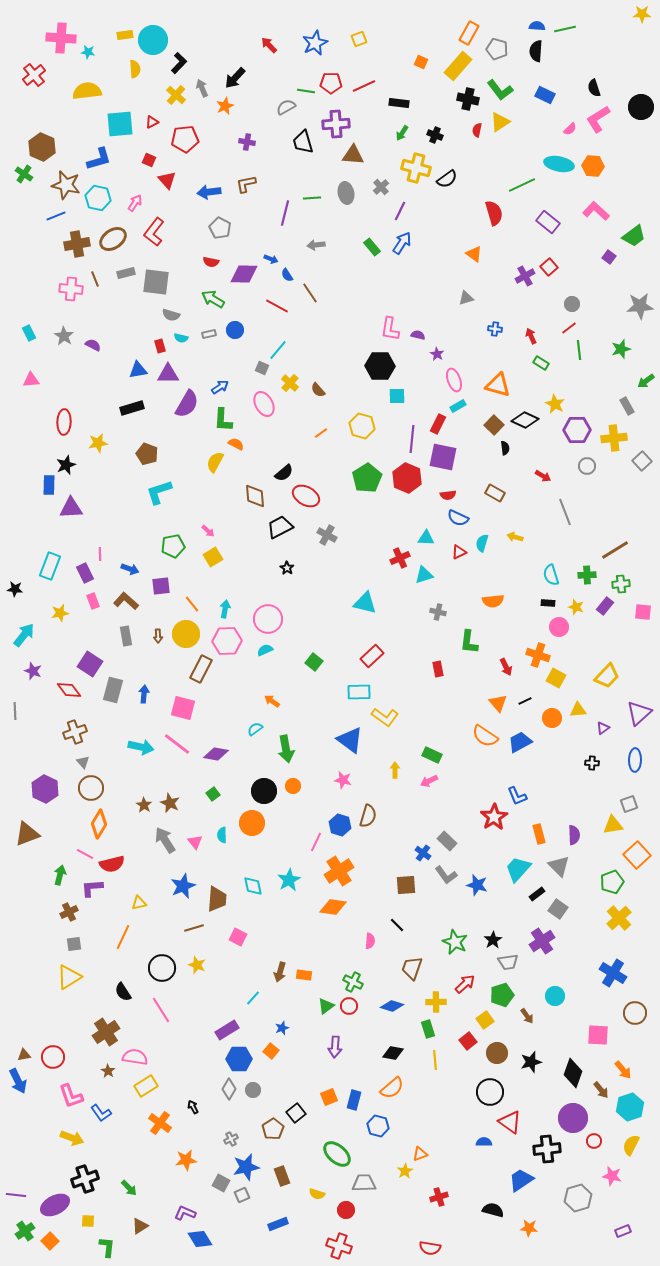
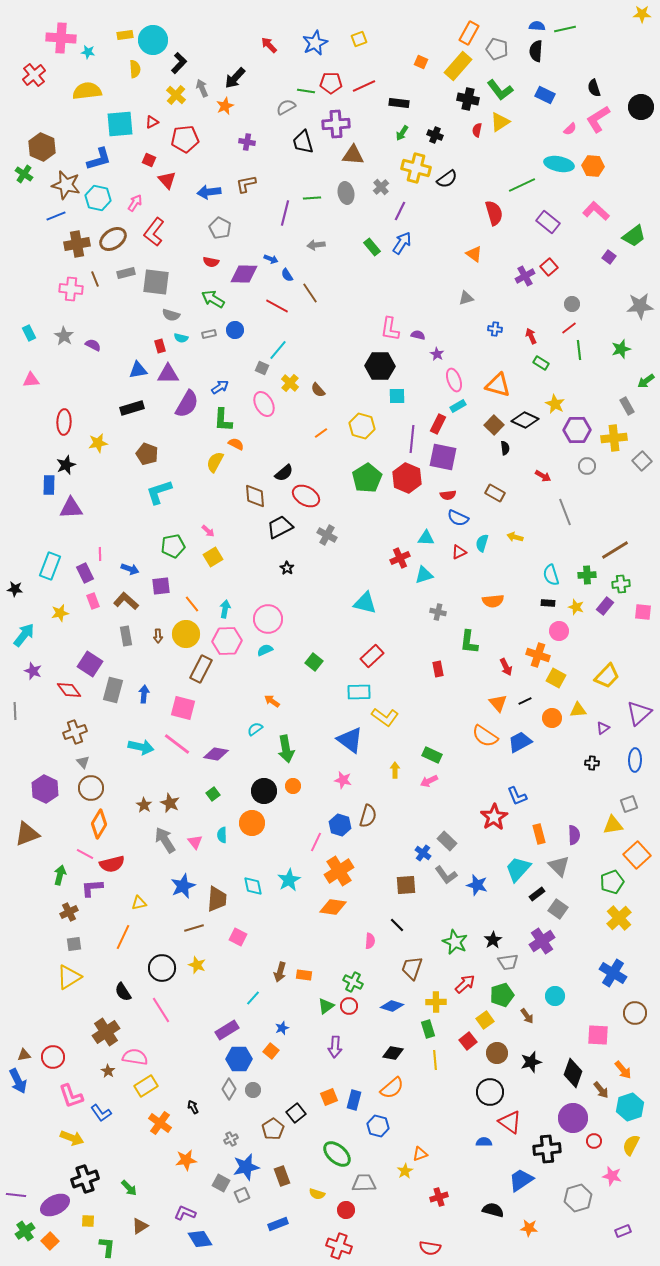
pink circle at (559, 627): moved 4 px down
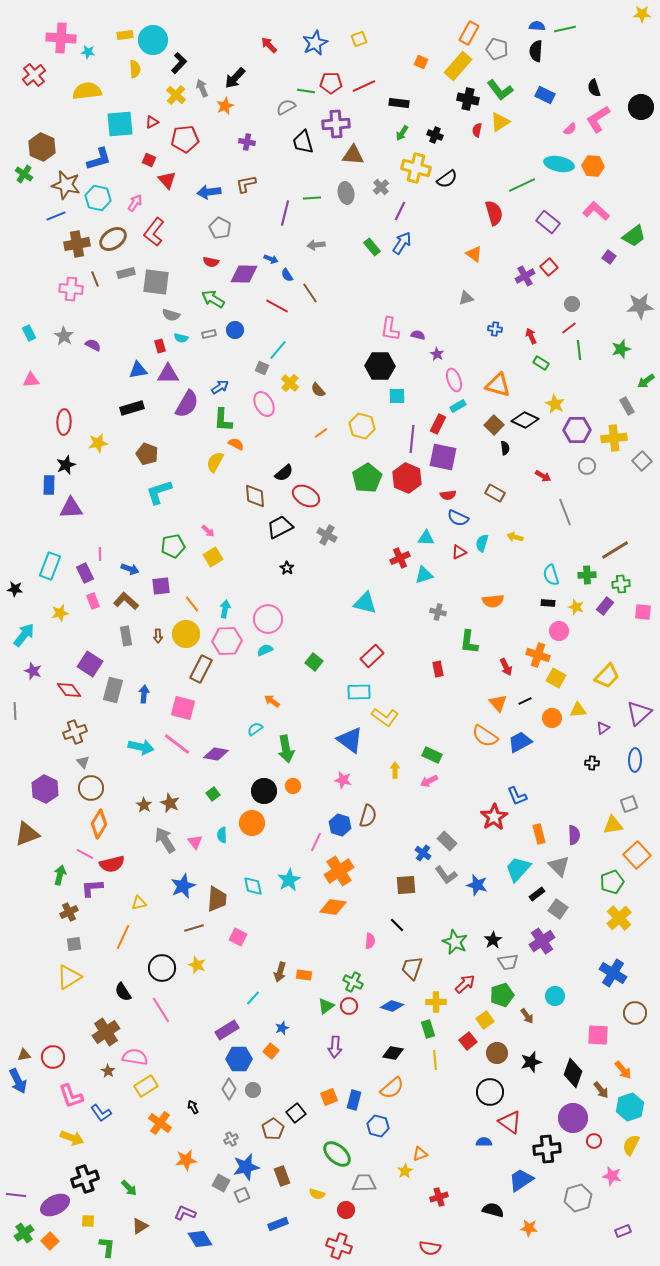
green cross at (25, 1231): moved 1 px left, 2 px down
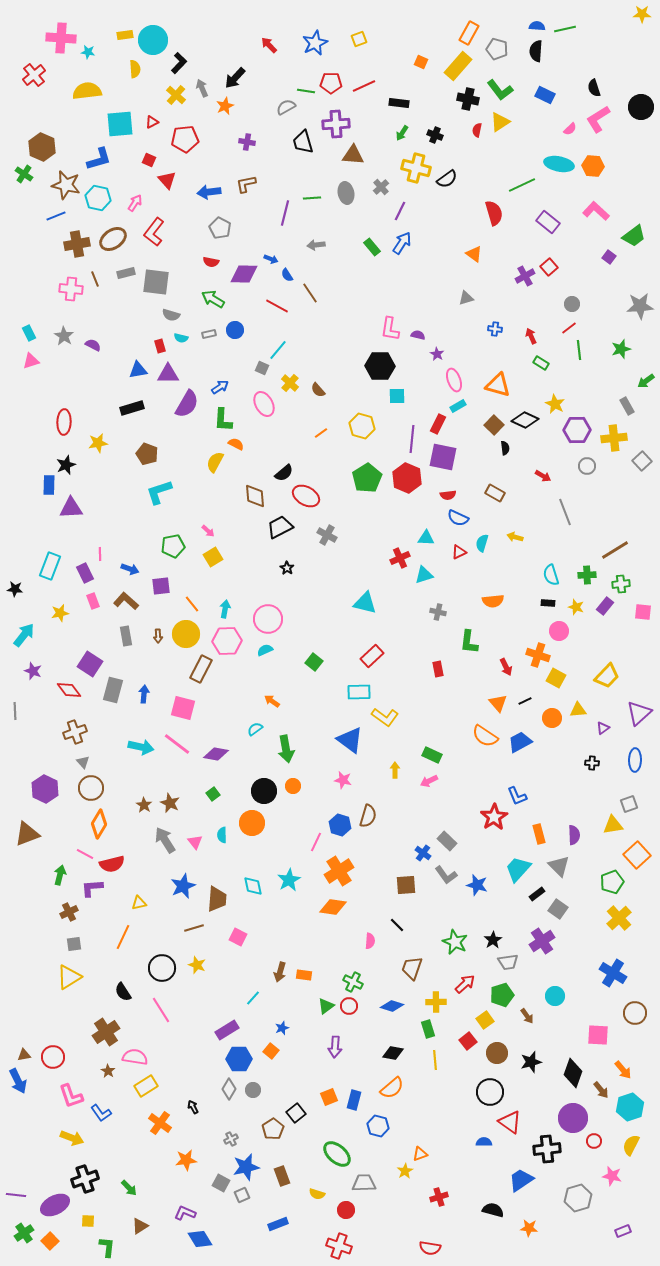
pink triangle at (31, 380): moved 19 px up; rotated 12 degrees counterclockwise
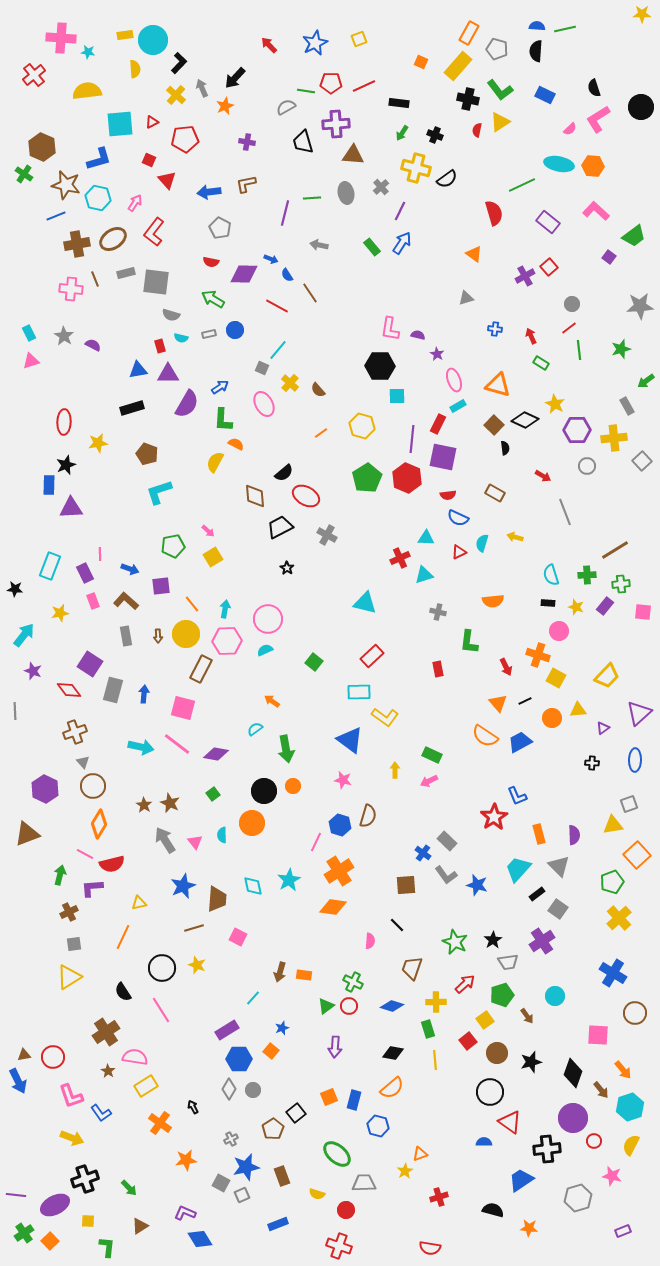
gray arrow at (316, 245): moved 3 px right; rotated 18 degrees clockwise
brown circle at (91, 788): moved 2 px right, 2 px up
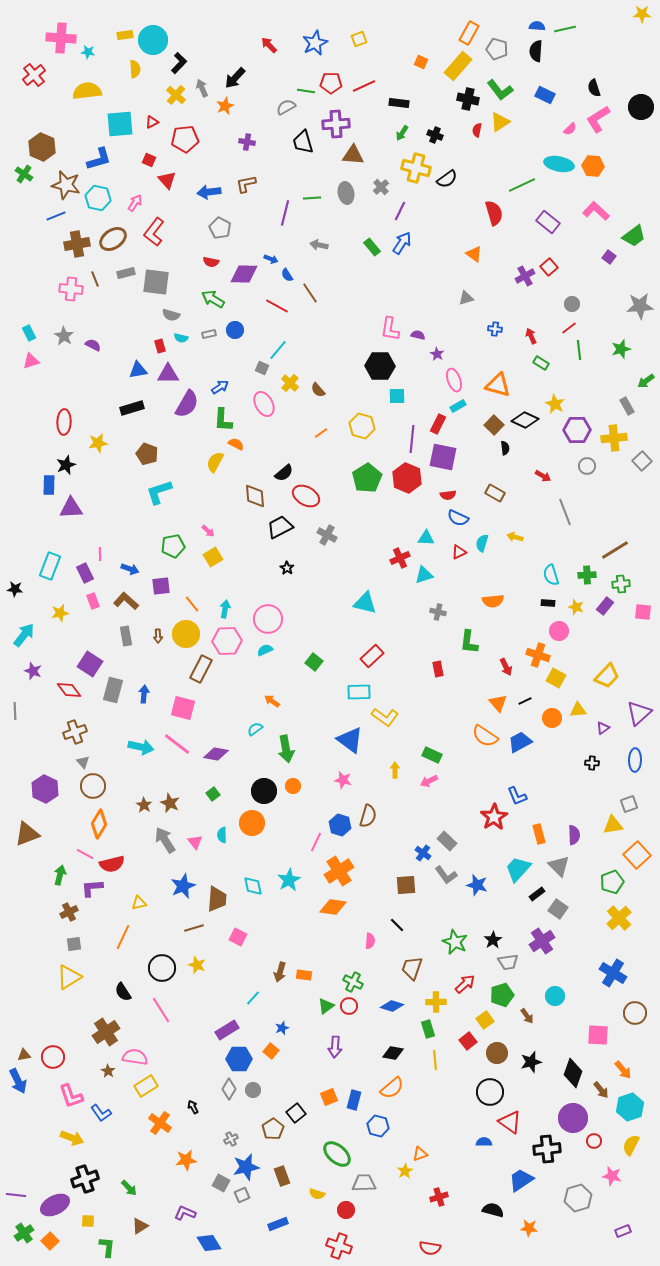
blue diamond at (200, 1239): moved 9 px right, 4 px down
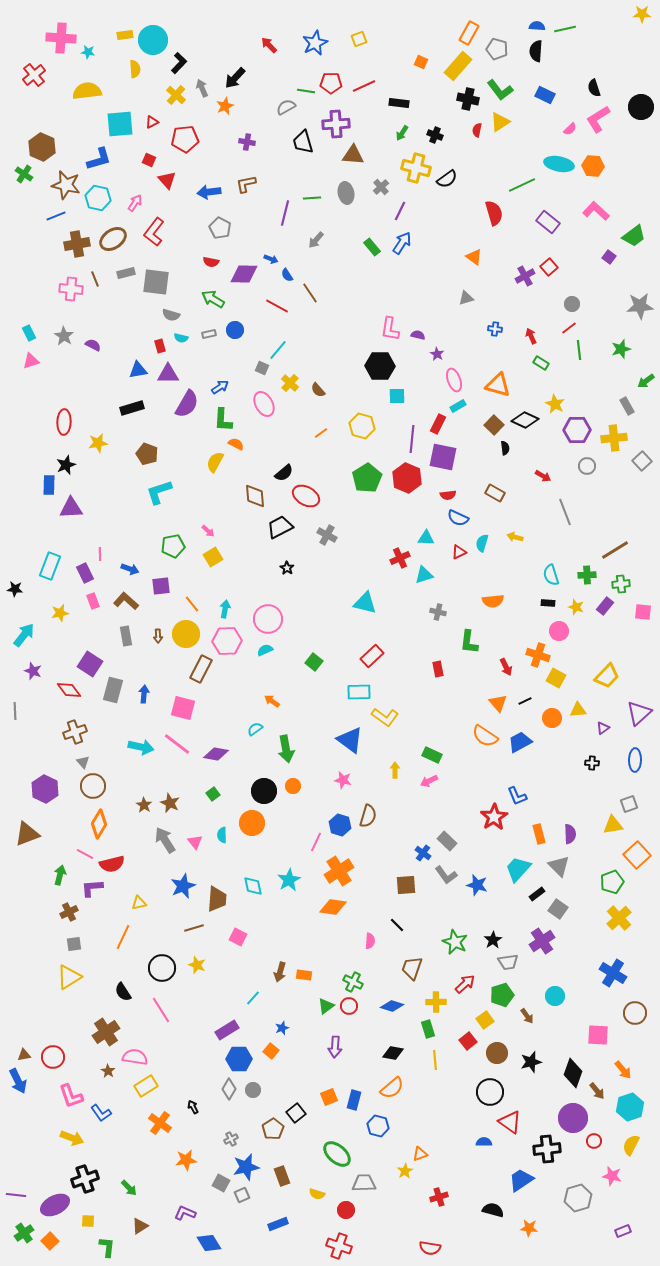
gray arrow at (319, 245): moved 3 px left, 5 px up; rotated 60 degrees counterclockwise
orange triangle at (474, 254): moved 3 px down
purple semicircle at (574, 835): moved 4 px left, 1 px up
brown arrow at (601, 1090): moved 4 px left, 1 px down
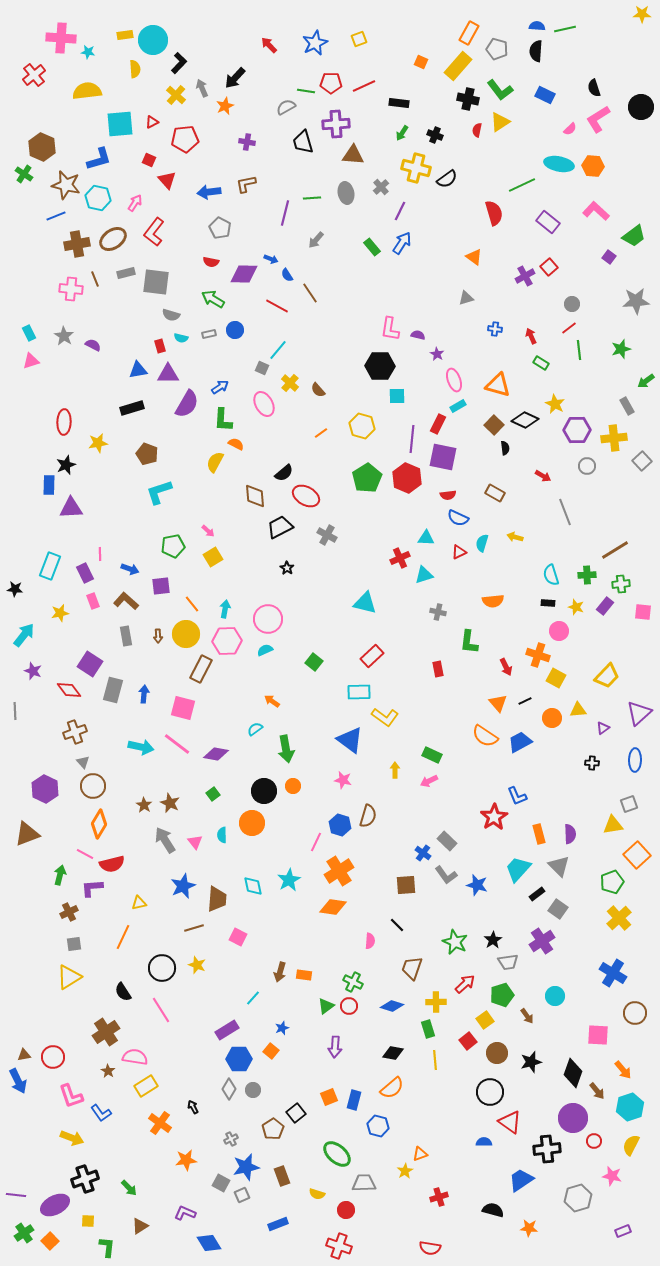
gray star at (640, 306): moved 4 px left, 5 px up
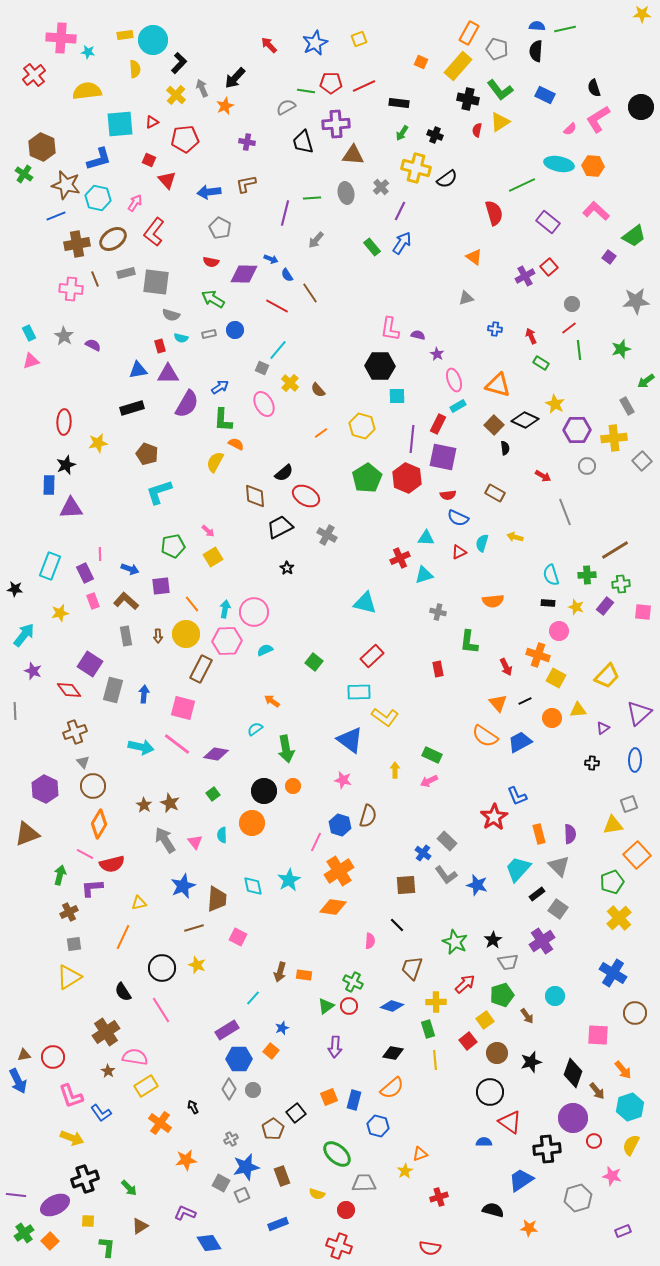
pink circle at (268, 619): moved 14 px left, 7 px up
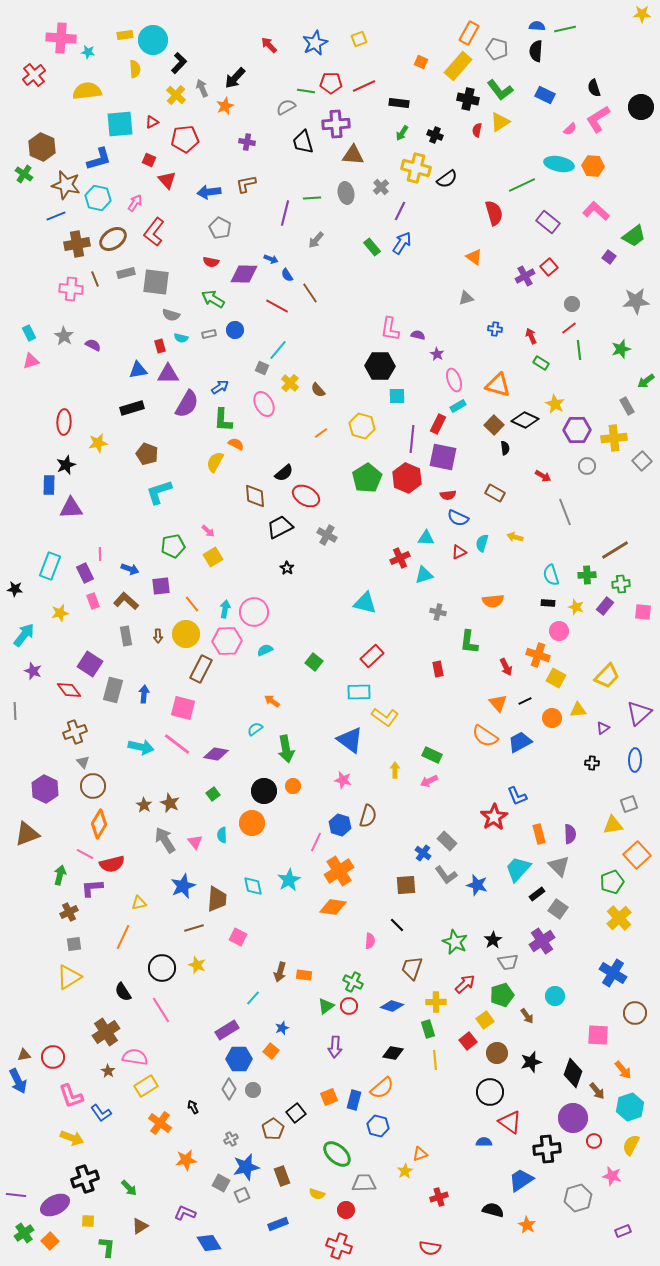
orange semicircle at (392, 1088): moved 10 px left
orange star at (529, 1228): moved 2 px left, 3 px up; rotated 24 degrees clockwise
